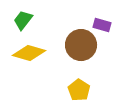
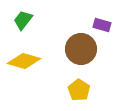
brown circle: moved 4 px down
yellow diamond: moved 5 px left, 8 px down
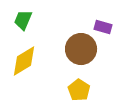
green trapezoid: rotated 15 degrees counterclockwise
purple rectangle: moved 1 px right, 2 px down
yellow diamond: rotated 48 degrees counterclockwise
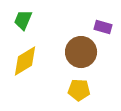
brown circle: moved 3 px down
yellow diamond: moved 1 px right
yellow pentagon: rotated 30 degrees counterclockwise
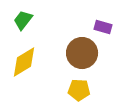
green trapezoid: rotated 15 degrees clockwise
brown circle: moved 1 px right, 1 px down
yellow diamond: moved 1 px left, 1 px down
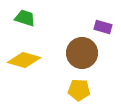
green trapezoid: moved 2 px right, 2 px up; rotated 70 degrees clockwise
yellow diamond: moved 2 px up; rotated 48 degrees clockwise
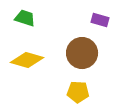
purple rectangle: moved 3 px left, 7 px up
yellow diamond: moved 3 px right
yellow pentagon: moved 1 px left, 2 px down
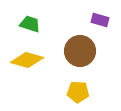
green trapezoid: moved 5 px right, 6 px down
brown circle: moved 2 px left, 2 px up
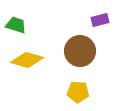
purple rectangle: rotated 30 degrees counterclockwise
green trapezoid: moved 14 px left, 1 px down
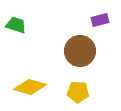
yellow diamond: moved 3 px right, 27 px down
